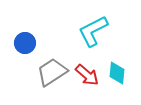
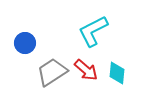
red arrow: moved 1 px left, 5 px up
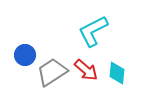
blue circle: moved 12 px down
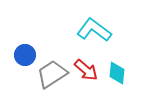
cyan L-shape: moved 1 px right, 1 px up; rotated 64 degrees clockwise
gray trapezoid: moved 2 px down
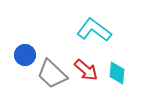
gray trapezoid: rotated 104 degrees counterclockwise
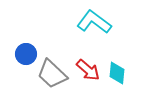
cyan L-shape: moved 8 px up
blue circle: moved 1 px right, 1 px up
red arrow: moved 2 px right
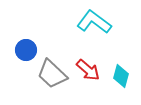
blue circle: moved 4 px up
cyan diamond: moved 4 px right, 3 px down; rotated 10 degrees clockwise
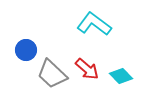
cyan L-shape: moved 2 px down
red arrow: moved 1 px left, 1 px up
cyan diamond: rotated 60 degrees counterclockwise
